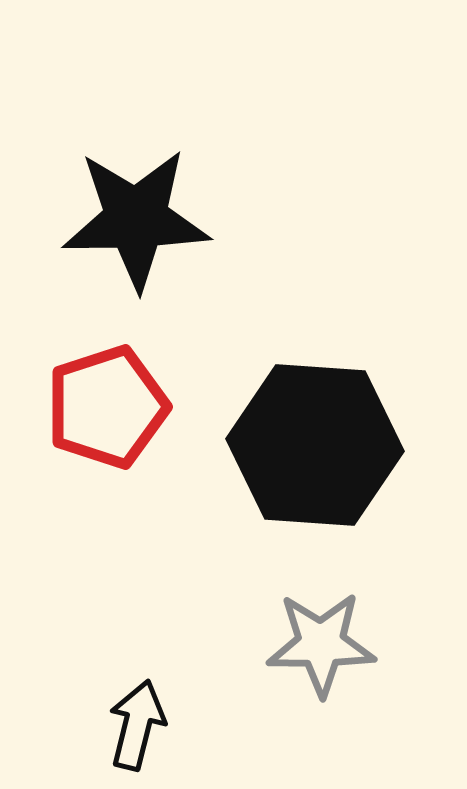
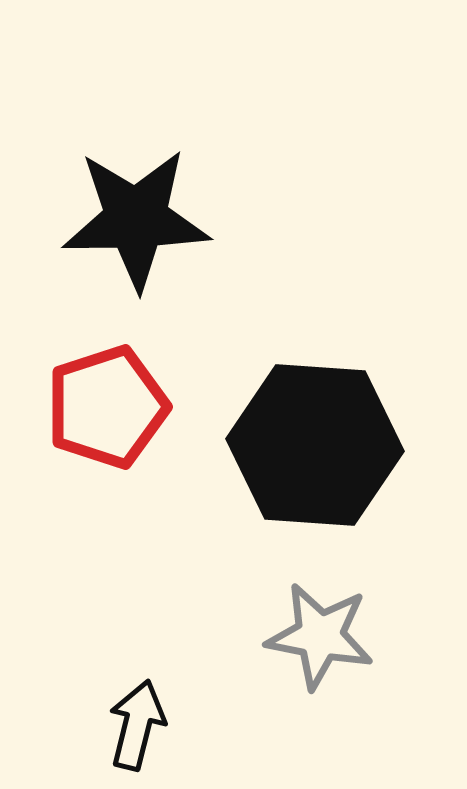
gray star: moved 1 px left, 8 px up; rotated 11 degrees clockwise
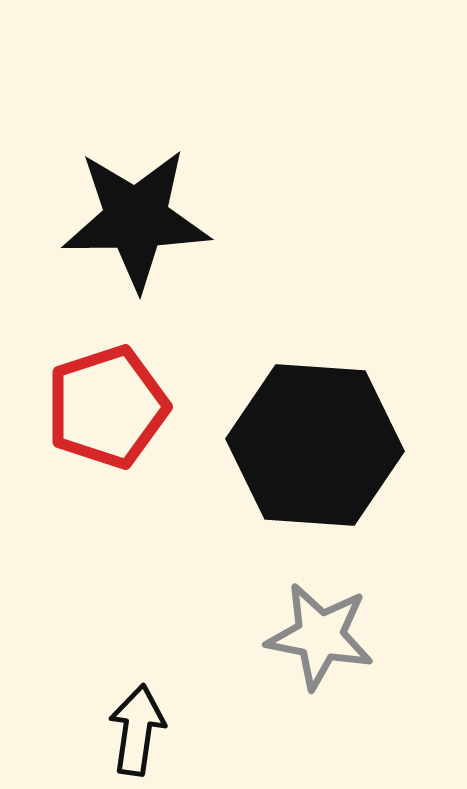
black arrow: moved 5 px down; rotated 6 degrees counterclockwise
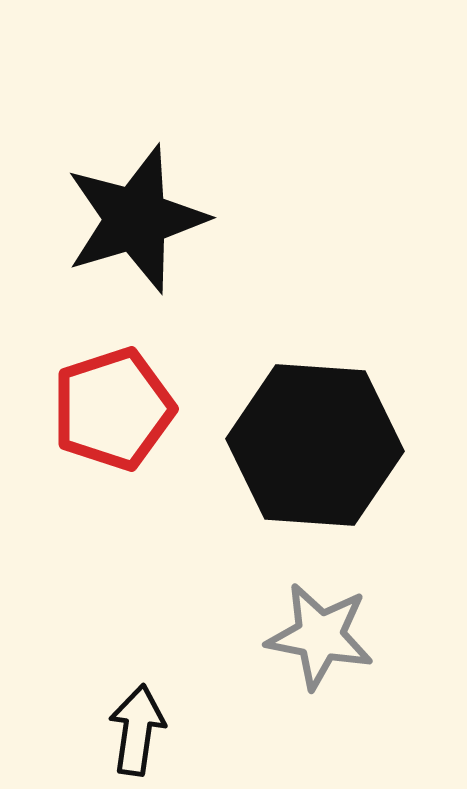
black star: rotated 16 degrees counterclockwise
red pentagon: moved 6 px right, 2 px down
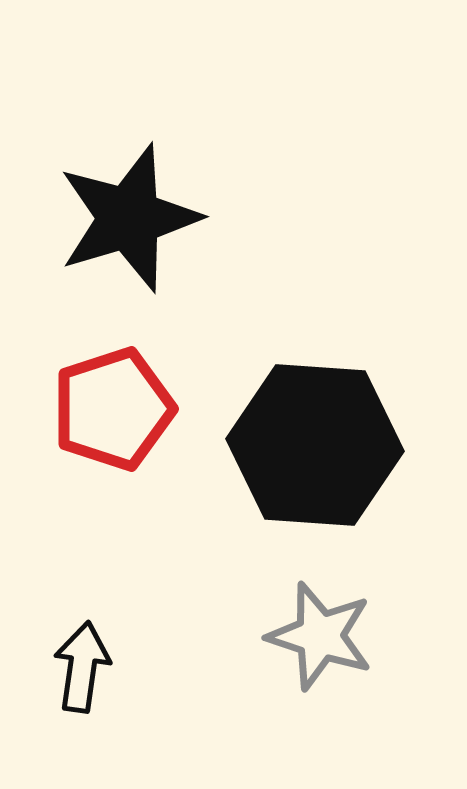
black star: moved 7 px left, 1 px up
gray star: rotated 7 degrees clockwise
black arrow: moved 55 px left, 63 px up
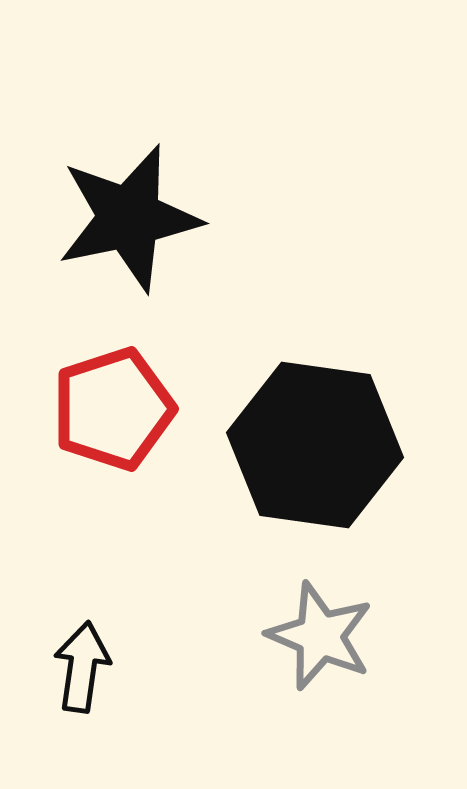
black star: rotated 5 degrees clockwise
black hexagon: rotated 4 degrees clockwise
gray star: rotated 5 degrees clockwise
